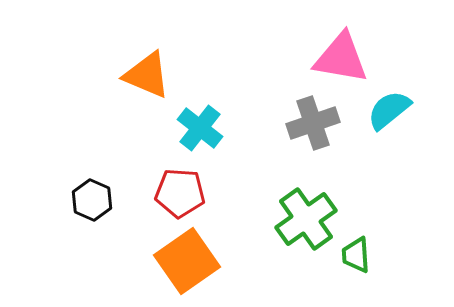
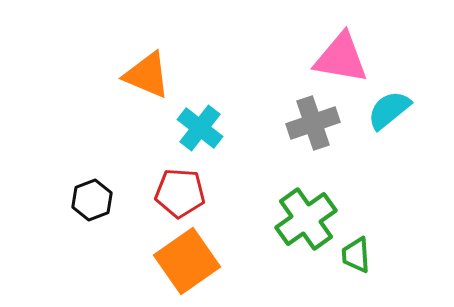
black hexagon: rotated 15 degrees clockwise
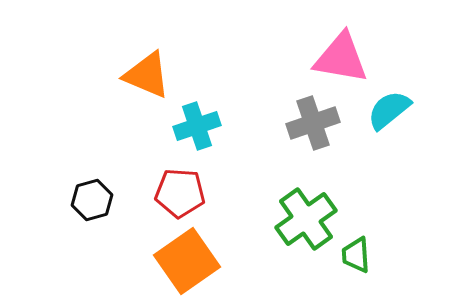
cyan cross: moved 3 px left, 2 px up; rotated 33 degrees clockwise
black hexagon: rotated 6 degrees clockwise
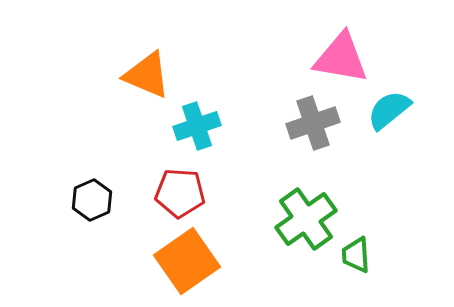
black hexagon: rotated 9 degrees counterclockwise
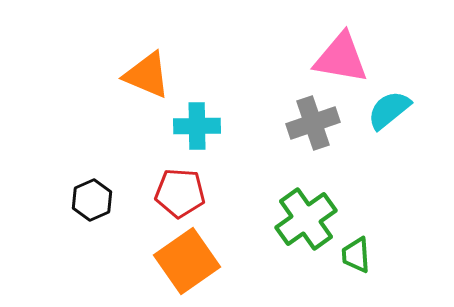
cyan cross: rotated 18 degrees clockwise
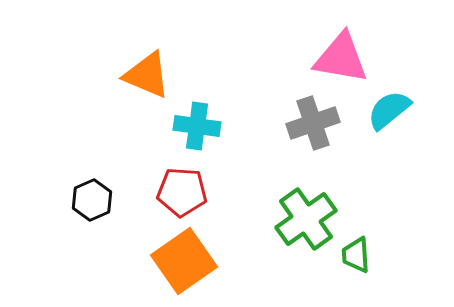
cyan cross: rotated 9 degrees clockwise
red pentagon: moved 2 px right, 1 px up
orange square: moved 3 px left
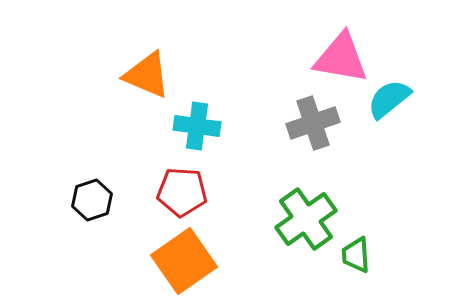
cyan semicircle: moved 11 px up
black hexagon: rotated 6 degrees clockwise
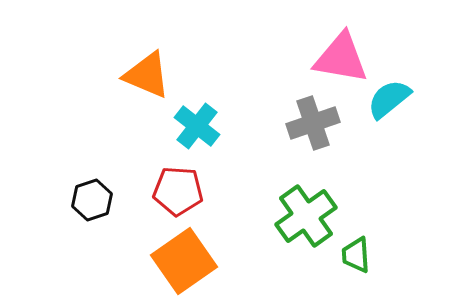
cyan cross: rotated 30 degrees clockwise
red pentagon: moved 4 px left, 1 px up
green cross: moved 3 px up
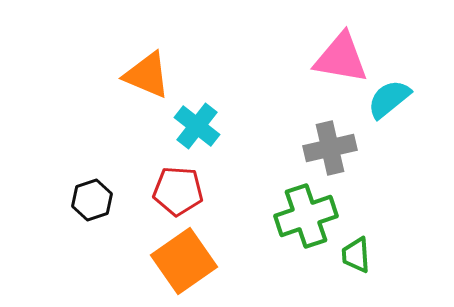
gray cross: moved 17 px right, 25 px down; rotated 6 degrees clockwise
green cross: rotated 16 degrees clockwise
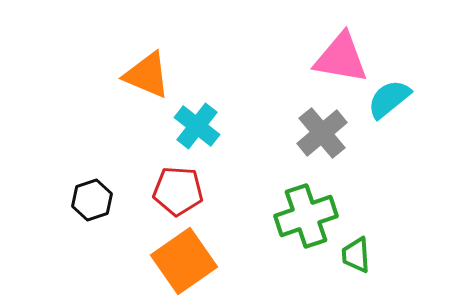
gray cross: moved 8 px left, 15 px up; rotated 27 degrees counterclockwise
